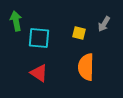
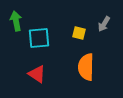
cyan square: rotated 10 degrees counterclockwise
red triangle: moved 2 px left, 1 px down
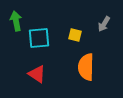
yellow square: moved 4 px left, 2 px down
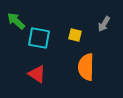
green arrow: rotated 36 degrees counterclockwise
cyan square: rotated 15 degrees clockwise
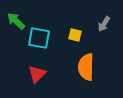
red triangle: rotated 42 degrees clockwise
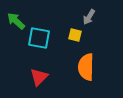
gray arrow: moved 15 px left, 7 px up
red triangle: moved 2 px right, 3 px down
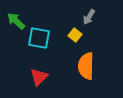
yellow square: rotated 24 degrees clockwise
orange semicircle: moved 1 px up
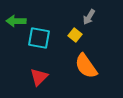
green arrow: rotated 42 degrees counterclockwise
orange semicircle: rotated 36 degrees counterclockwise
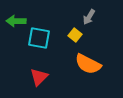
orange semicircle: moved 2 px right, 2 px up; rotated 28 degrees counterclockwise
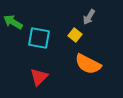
green arrow: moved 3 px left, 1 px down; rotated 30 degrees clockwise
